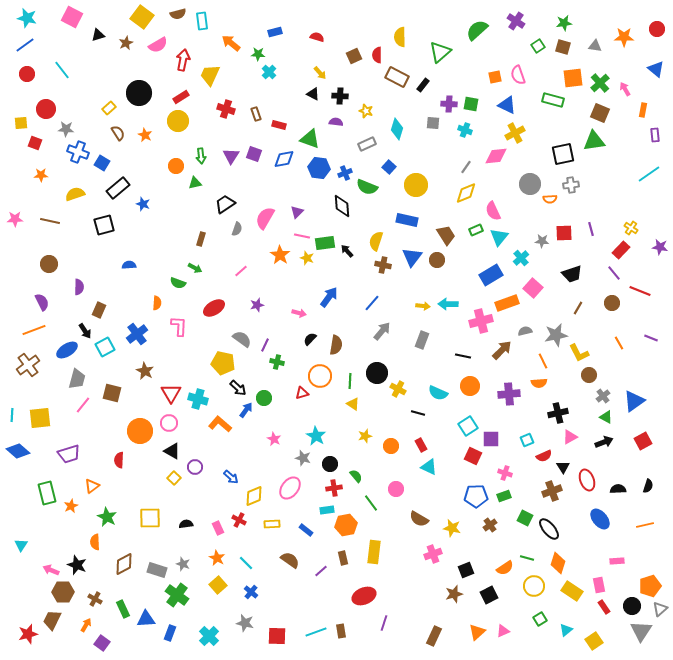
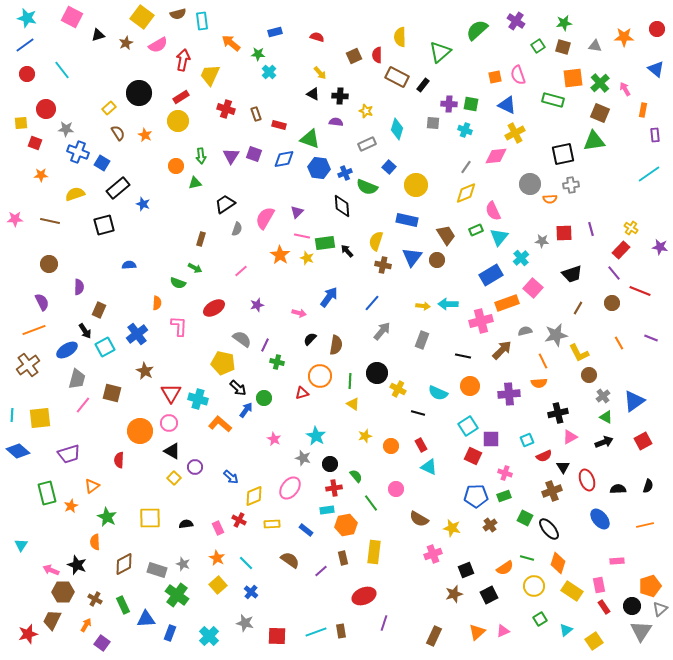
green rectangle at (123, 609): moved 4 px up
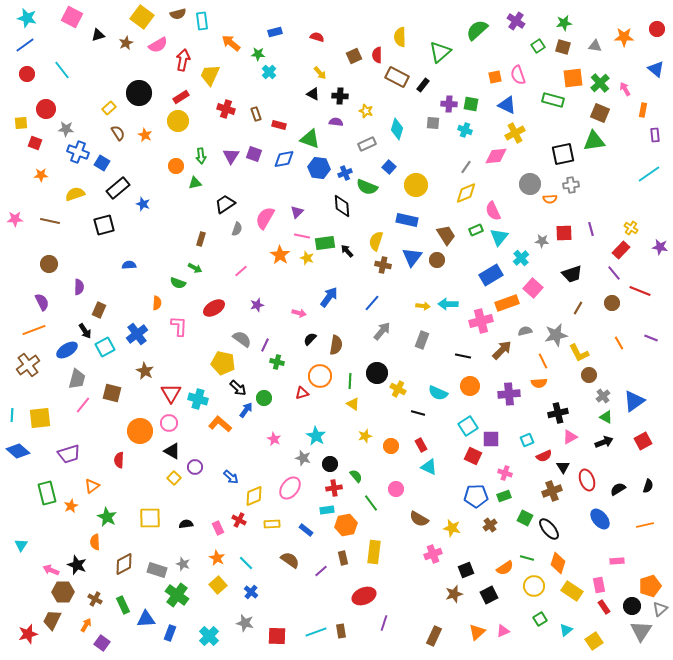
black semicircle at (618, 489): rotated 28 degrees counterclockwise
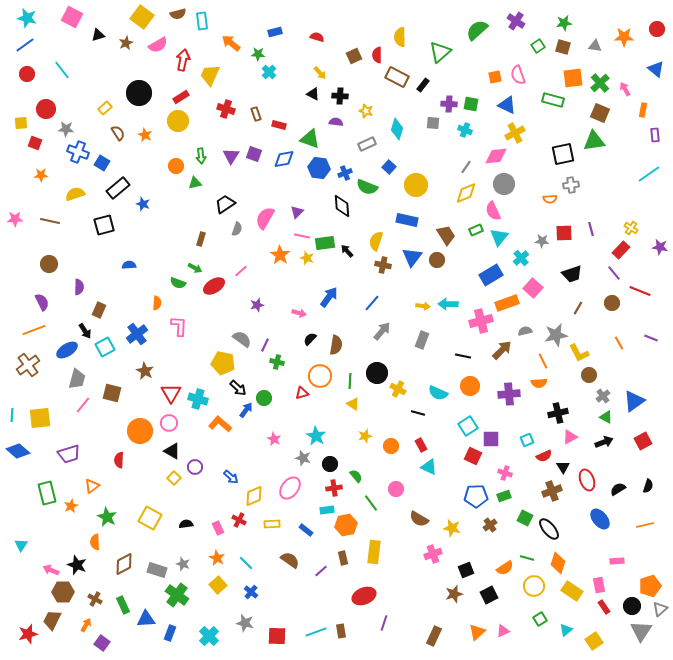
yellow rectangle at (109, 108): moved 4 px left
gray circle at (530, 184): moved 26 px left
red ellipse at (214, 308): moved 22 px up
yellow square at (150, 518): rotated 30 degrees clockwise
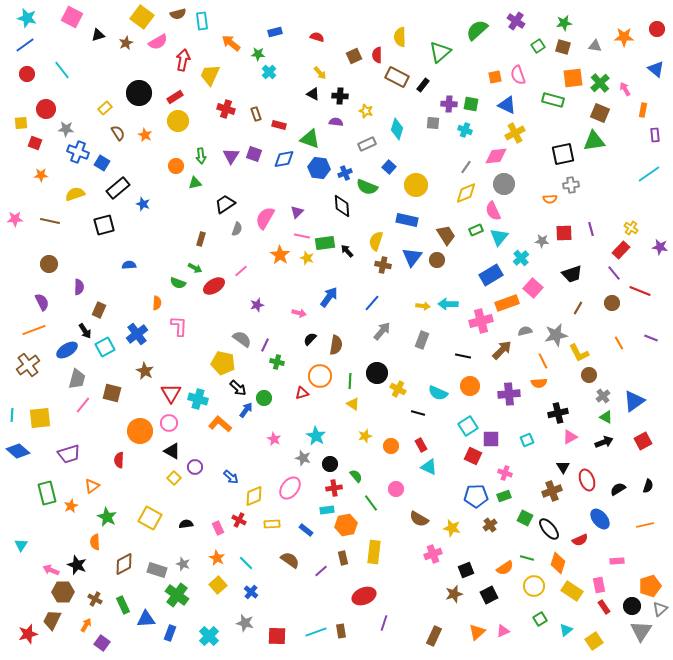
pink semicircle at (158, 45): moved 3 px up
red rectangle at (181, 97): moved 6 px left
red semicircle at (544, 456): moved 36 px right, 84 px down
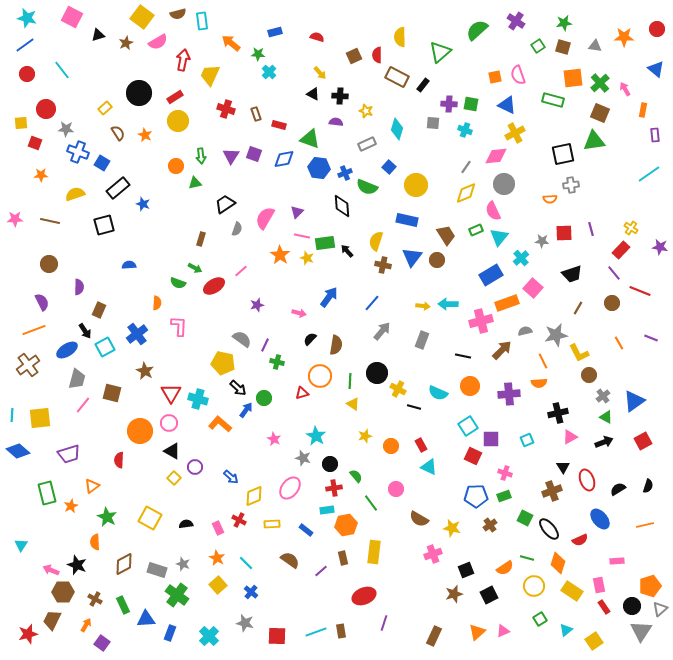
black line at (418, 413): moved 4 px left, 6 px up
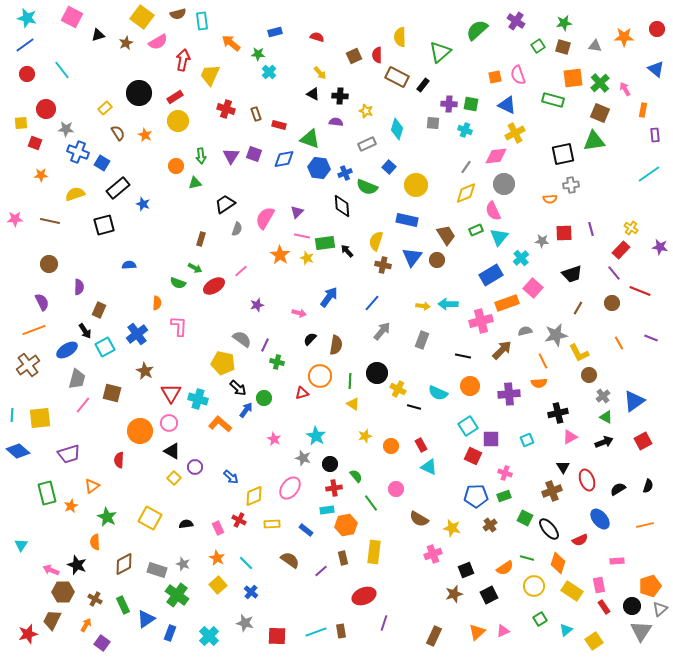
blue triangle at (146, 619): rotated 30 degrees counterclockwise
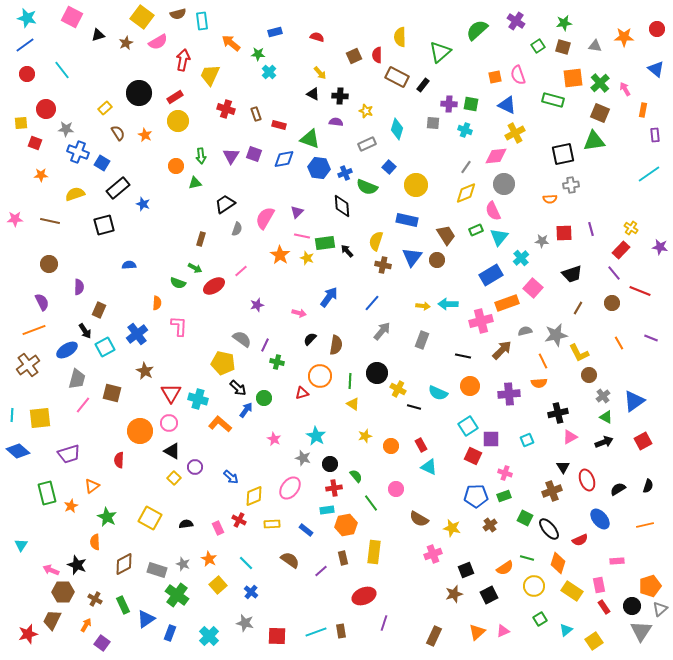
orange star at (217, 558): moved 8 px left, 1 px down
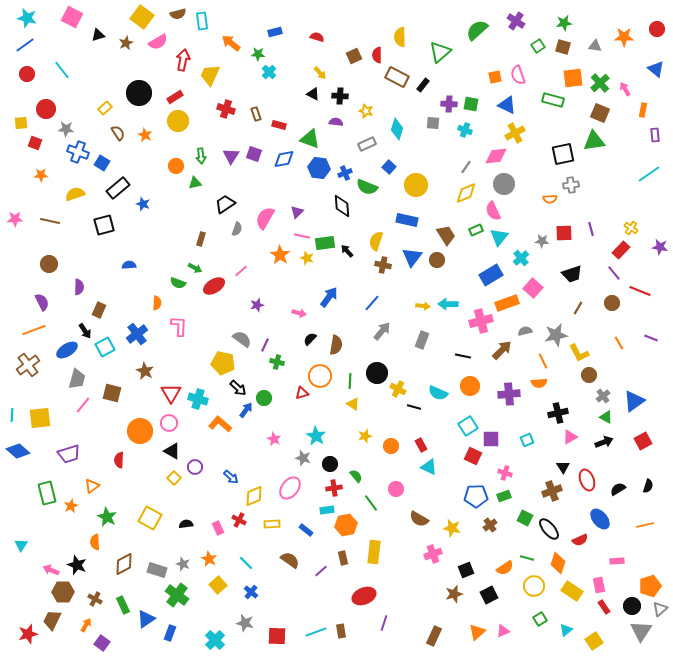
cyan cross at (209, 636): moved 6 px right, 4 px down
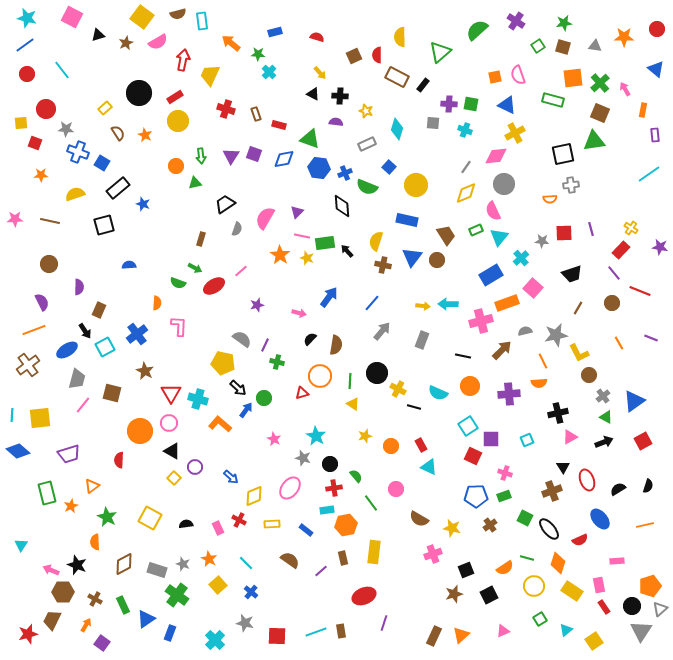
orange triangle at (477, 632): moved 16 px left, 3 px down
